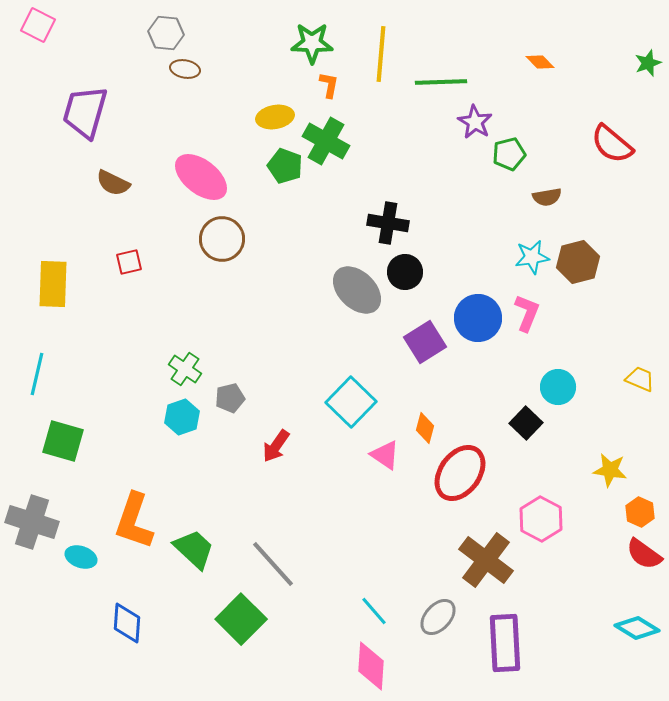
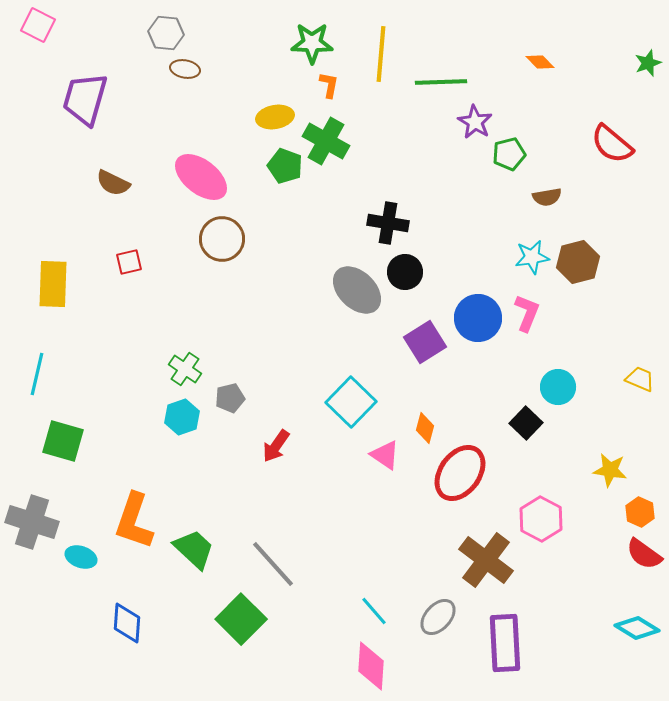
purple trapezoid at (85, 112): moved 13 px up
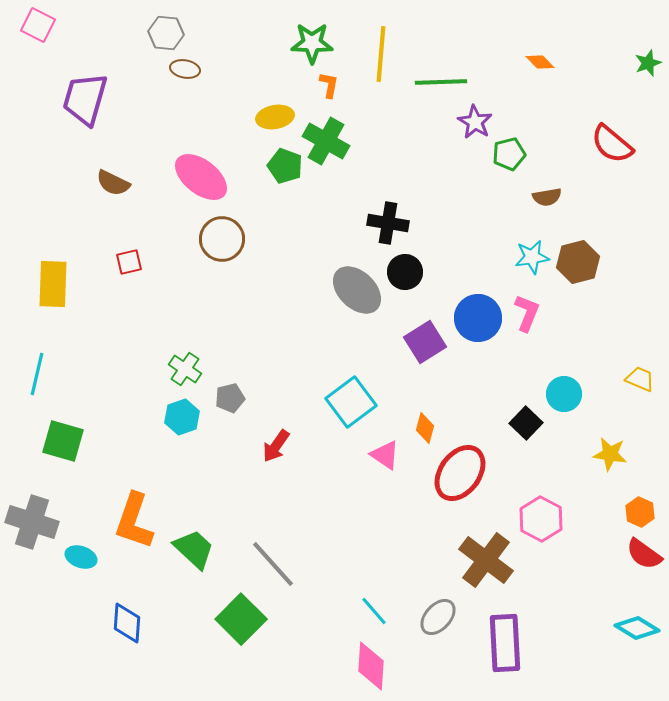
cyan circle at (558, 387): moved 6 px right, 7 px down
cyan square at (351, 402): rotated 9 degrees clockwise
yellow star at (610, 470): moved 16 px up
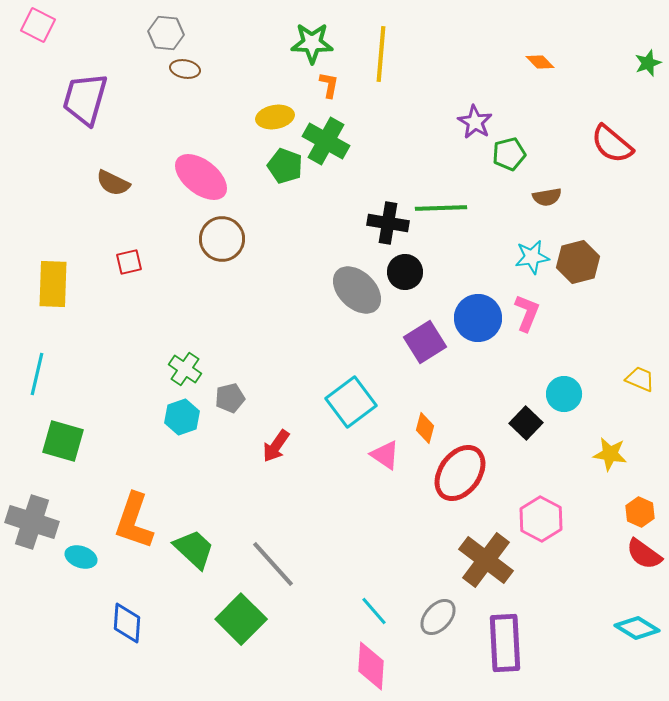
green line at (441, 82): moved 126 px down
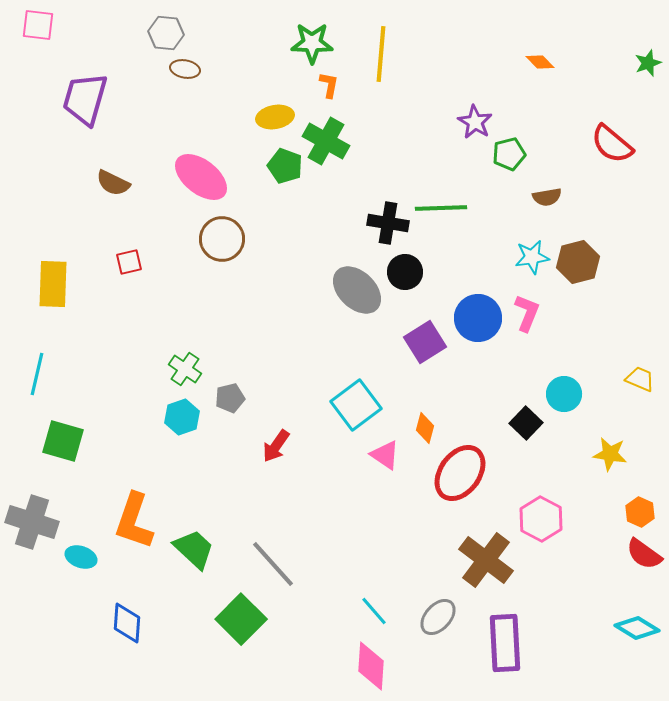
pink square at (38, 25): rotated 20 degrees counterclockwise
cyan square at (351, 402): moved 5 px right, 3 px down
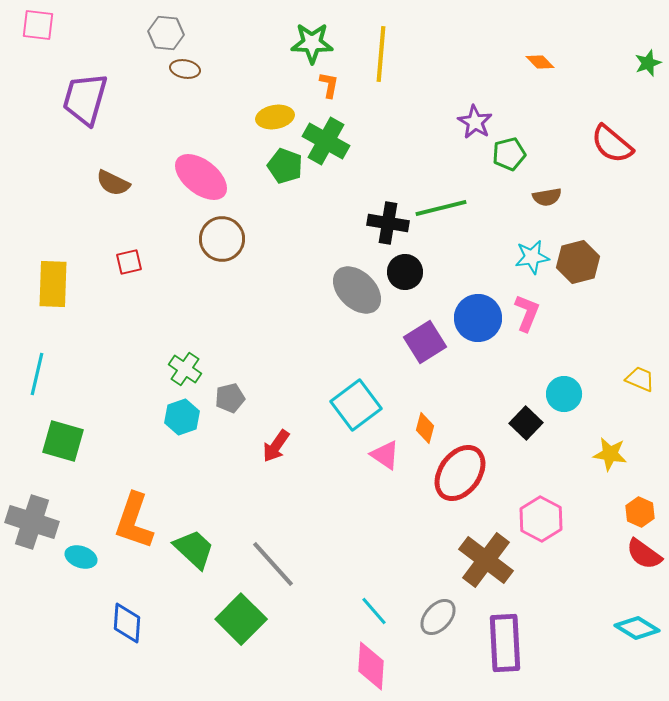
green line at (441, 208): rotated 12 degrees counterclockwise
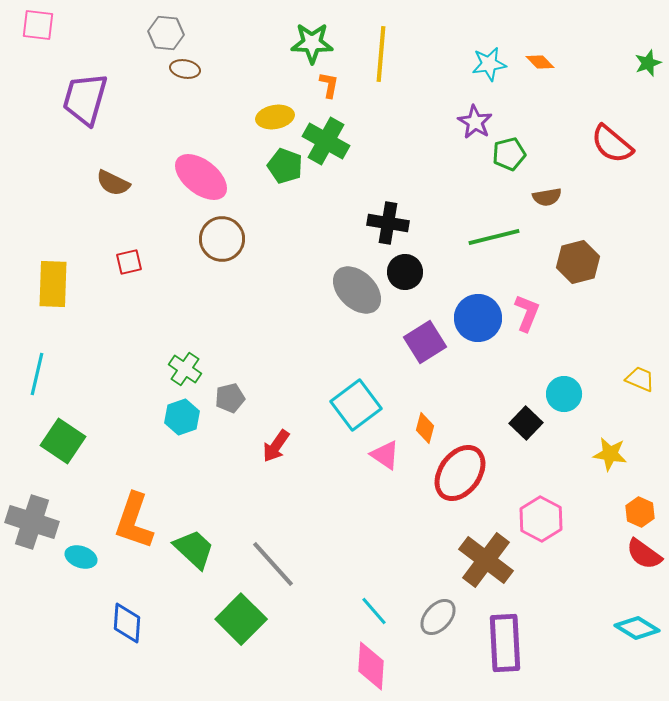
green line at (441, 208): moved 53 px right, 29 px down
cyan star at (532, 257): moved 43 px left, 193 px up
green square at (63, 441): rotated 18 degrees clockwise
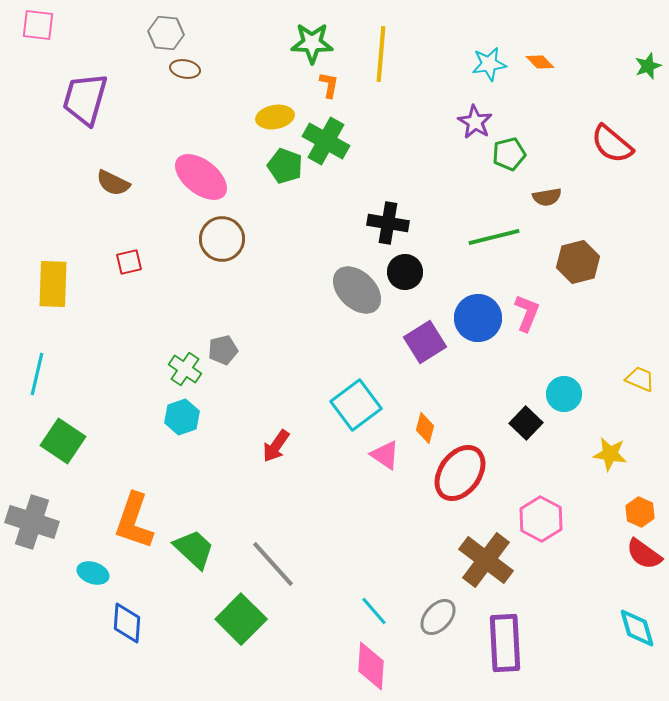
green star at (648, 63): moved 3 px down
gray pentagon at (230, 398): moved 7 px left, 48 px up
cyan ellipse at (81, 557): moved 12 px right, 16 px down
cyan diamond at (637, 628): rotated 42 degrees clockwise
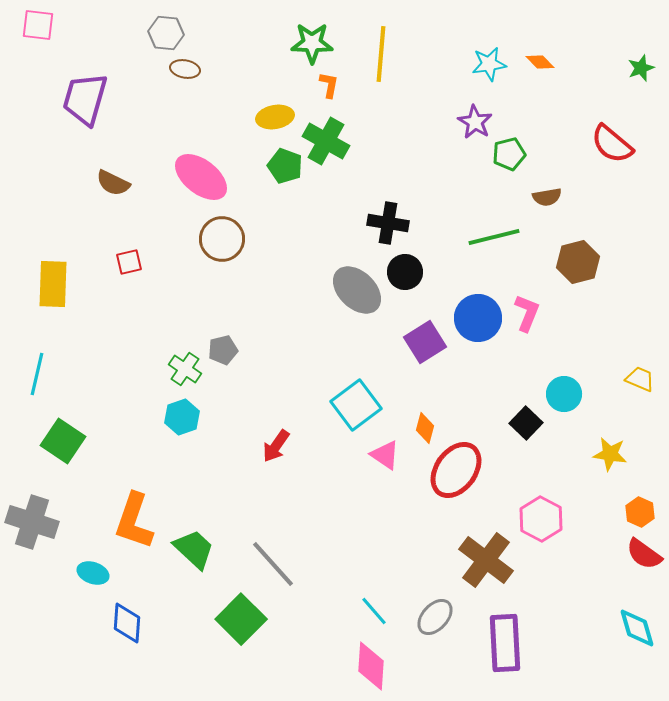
green star at (648, 66): moved 7 px left, 2 px down
red ellipse at (460, 473): moved 4 px left, 3 px up
gray ellipse at (438, 617): moved 3 px left
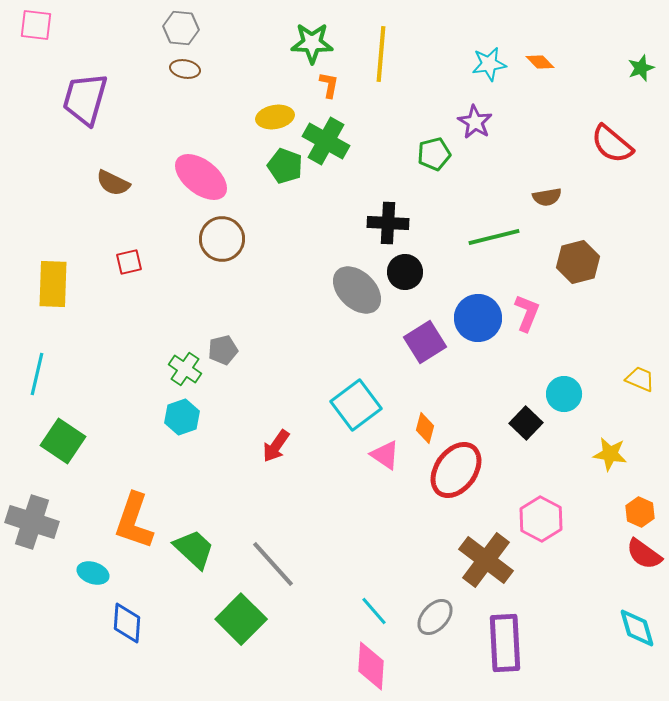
pink square at (38, 25): moved 2 px left
gray hexagon at (166, 33): moved 15 px right, 5 px up
green pentagon at (509, 154): moved 75 px left
black cross at (388, 223): rotated 6 degrees counterclockwise
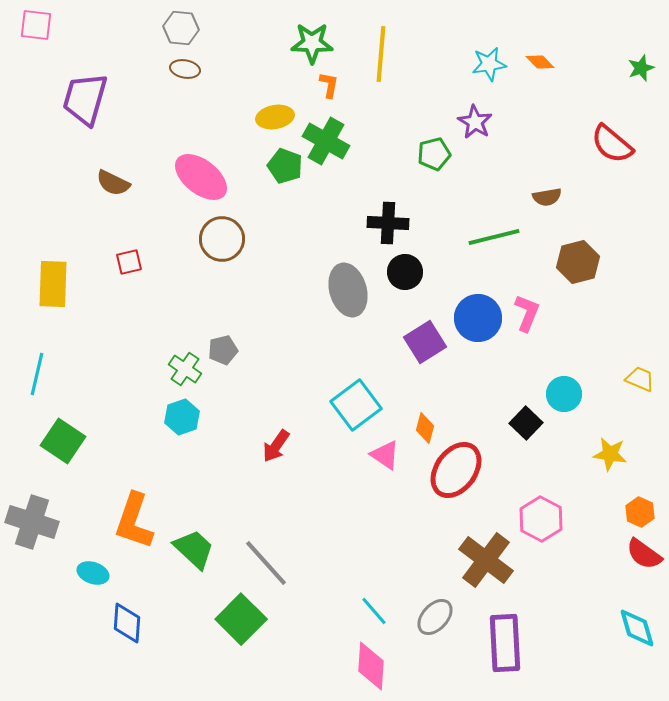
gray ellipse at (357, 290): moved 9 px left; rotated 30 degrees clockwise
gray line at (273, 564): moved 7 px left, 1 px up
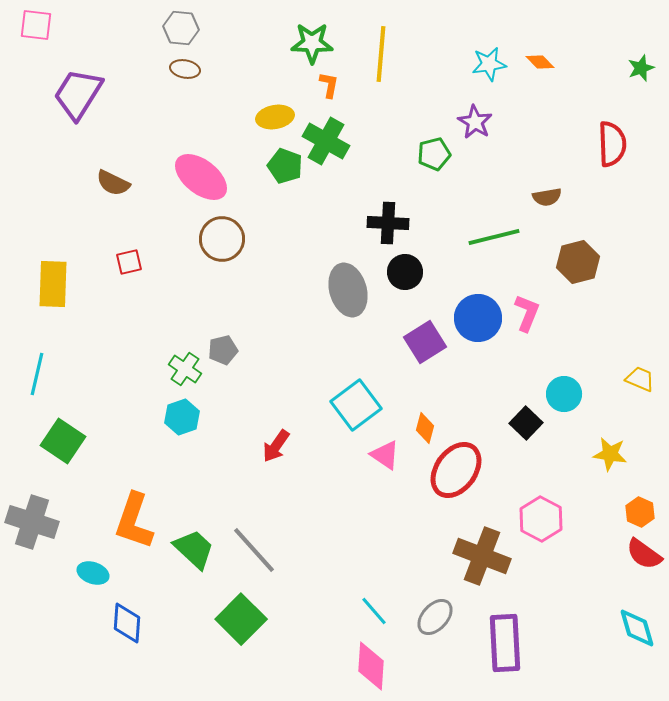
purple trapezoid at (85, 99): moved 7 px left, 5 px up; rotated 16 degrees clockwise
red semicircle at (612, 144): rotated 132 degrees counterclockwise
brown cross at (486, 560): moved 4 px left, 4 px up; rotated 16 degrees counterclockwise
gray line at (266, 563): moved 12 px left, 13 px up
